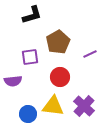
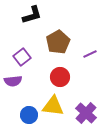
purple square: moved 8 px left; rotated 30 degrees counterclockwise
purple cross: moved 2 px right, 7 px down
blue circle: moved 1 px right, 1 px down
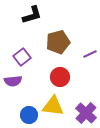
brown pentagon: rotated 15 degrees clockwise
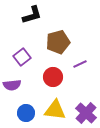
purple line: moved 10 px left, 10 px down
red circle: moved 7 px left
purple semicircle: moved 1 px left, 4 px down
yellow triangle: moved 2 px right, 4 px down
blue circle: moved 3 px left, 2 px up
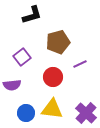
yellow triangle: moved 3 px left, 1 px up
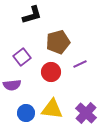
red circle: moved 2 px left, 5 px up
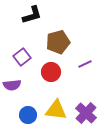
purple line: moved 5 px right
yellow triangle: moved 4 px right, 1 px down
blue circle: moved 2 px right, 2 px down
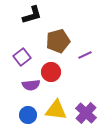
brown pentagon: moved 1 px up
purple line: moved 9 px up
purple semicircle: moved 19 px right
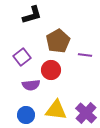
brown pentagon: rotated 15 degrees counterclockwise
purple line: rotated 32 degrees clockwise
red circle: moved 2 px up
blue circle: moved 2 px left
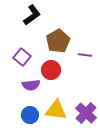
black L-shape: rotated 20 degrees counterclockwise
purple square: rotated 12 degrees counterclockwise
blue circle: moved 4 px right
